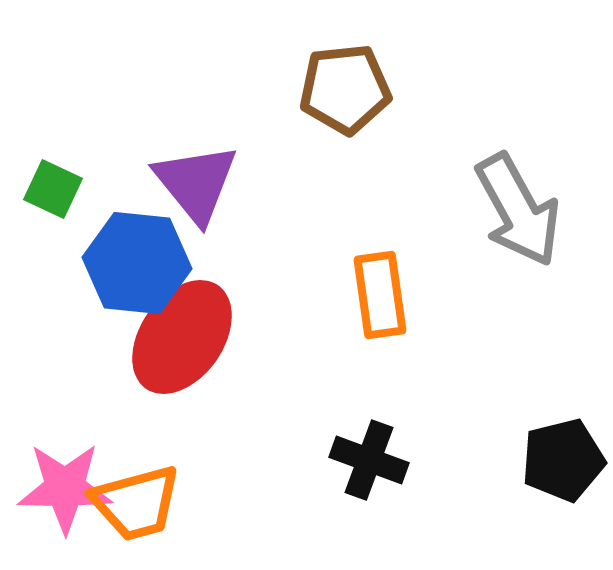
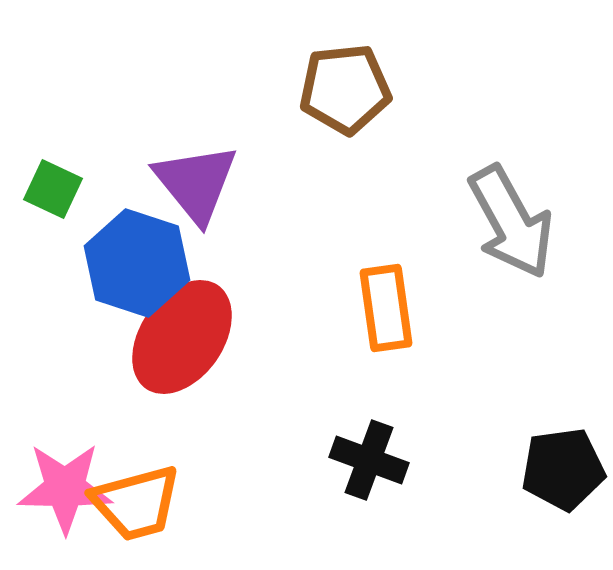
gray arrow: moved 7 px left, 12 px down
blue hexagon: rotated 12 degrees clockwise
orange rectangle: moved 6 px right, 13 px down
black pentagon: moved 9 px down; rotated 6 degrees clockwise
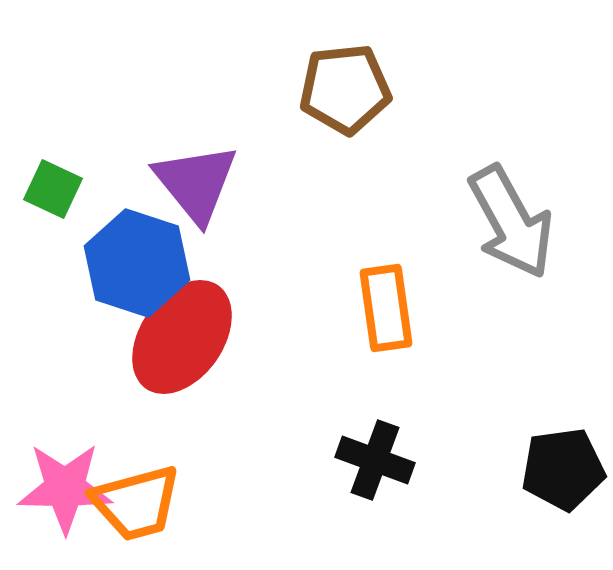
black cross: moved 6 px right
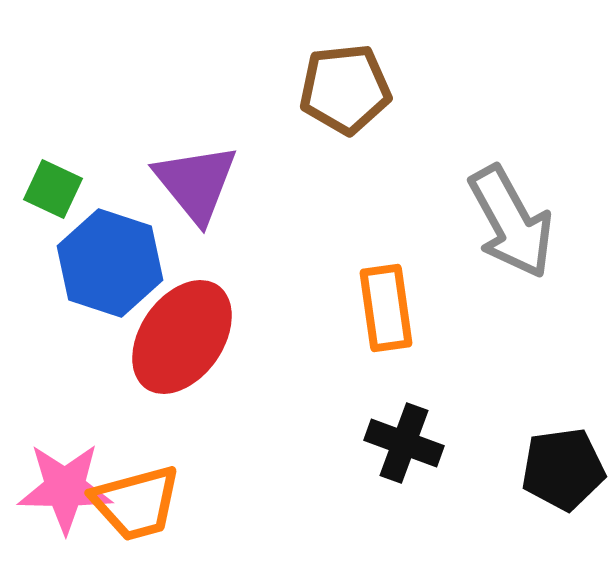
blue hexagon: moved 27 px left
black cross: moved 29 px right, 17 px up
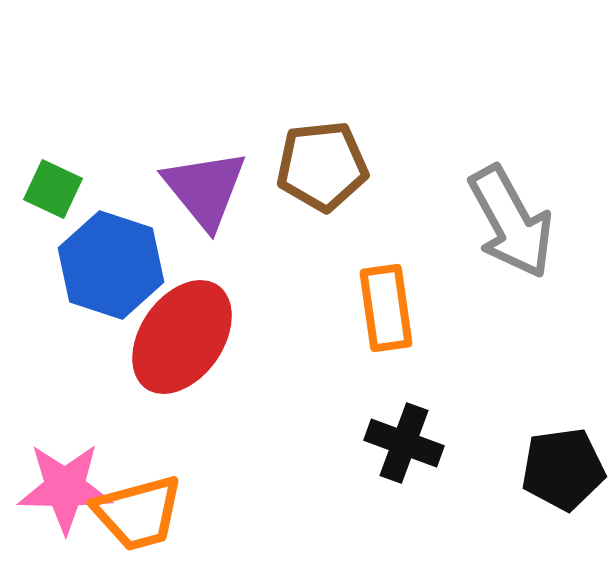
brown pentagon: moved 23 px left, 77 px down
purple triangle: moved 9 px right, 6 px down
blue hexagon: moved 1 px right, 2 px down
orange trapezoid: moved 2 px right, 10 px down
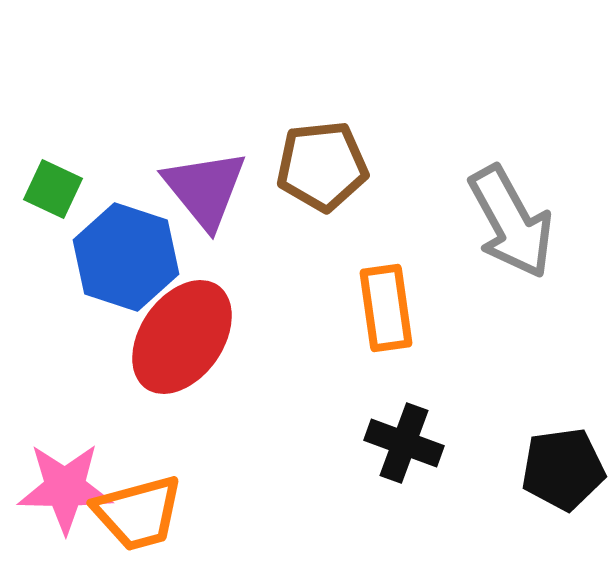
blue hexagon: moved 15 px right, 8 px up
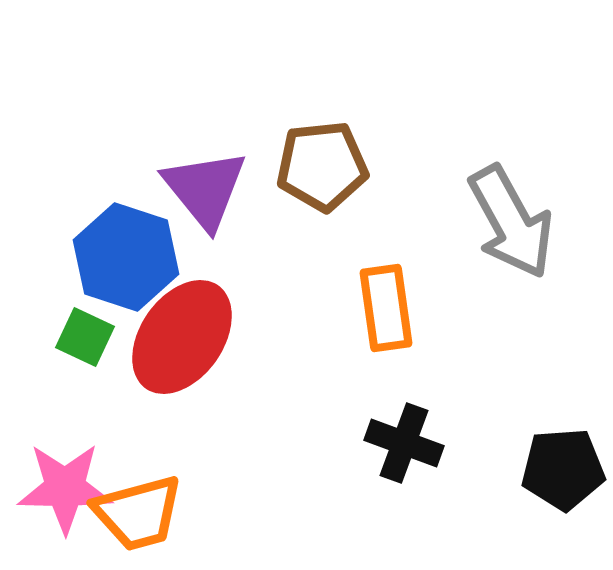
green square: moved 32 px right, 148 px down
black pentagon: rotated 4 degrees clockwise
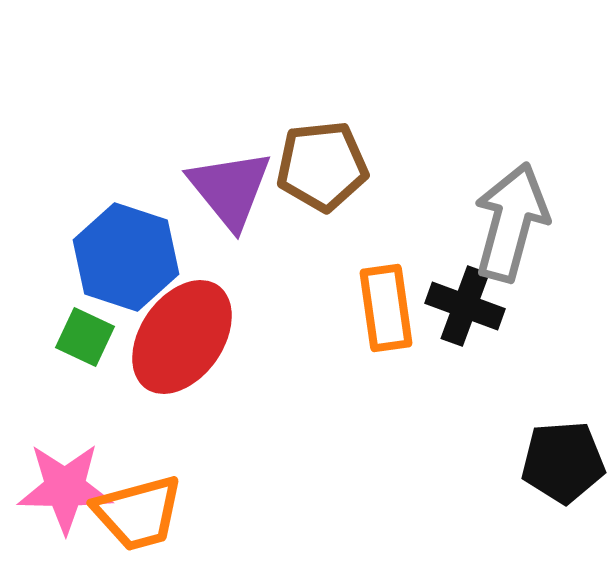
purple triangle: moved 25 px right
gray arrow: rotated 136 degrees counterclockwise
black cross: moved 61 px right, 137 px up
black pentagon: moved 7 px up
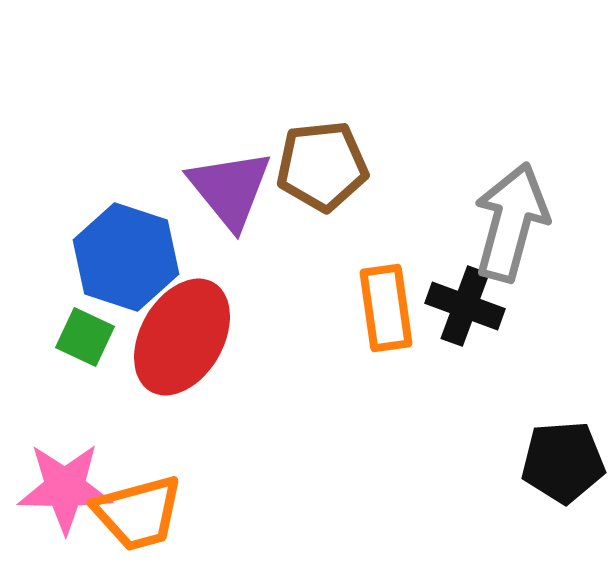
red ellipse: rotated 5 degrees counterclockwise
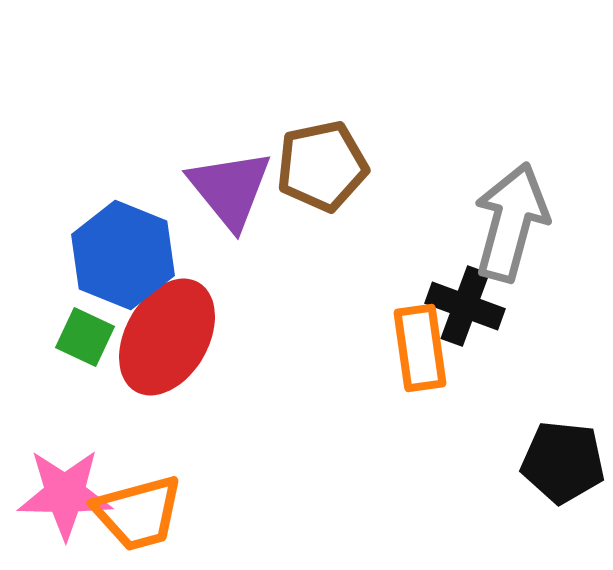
brown pentagon: rotated 6 degrees counterclockwise
blue hexagon: moved 3 px left, 2 px up; rotated 4 degrees clockwise
orange rectangle: moved 34 px right, 40 px down
red ellipse: moved 15 px left
black pentagon: rotated 10 degrees clockwise
pink star: moved 6 px down
